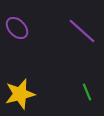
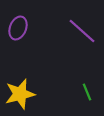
purple ellipse: moved 1 px right; rotated 65 degrees clockwise
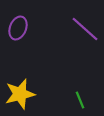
purple line: moved 3 px right, 2 px up
green line: moved 7 px left, 8 px down
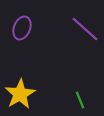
purple ellipse: moved 4 px right
yellow star: rotated 16 degrees counterclockwise
